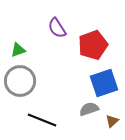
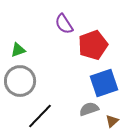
purple semicircle: moved 7 px right, 4 px up
black line: moved 2 px left, 4 px up; rotated 68 degrees counterclockwise
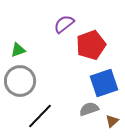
purple semicircle: rotated 85 degrees clockwise
red pentagon: moved 2 px left
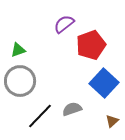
blue square: rotated 28 degrees counterclockwise
gray semicircle: moved 17 px left
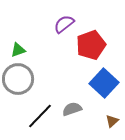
gray circle: moved 2 px left, 2 px up
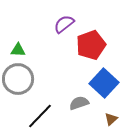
green triangle: rotated 21 degrees clockwise
gray semicircle: moved 7 px right, 6 px up
brown triangle: moved 1 px left, 2 px up
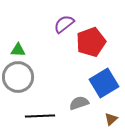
red pentagon: moved 3 px up
gray circle: moved 2 px up
blue square: rotated 16 degrees clockwise
black line: rotated 44 degrees clockwise
